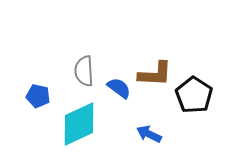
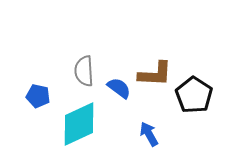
blue arrow: rotated 35 degrees clockwise
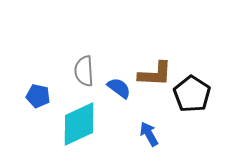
black pentagon: moved 2 px left, 1 px up
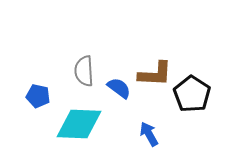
cyan diamond: rotated 27 degrees clockwise
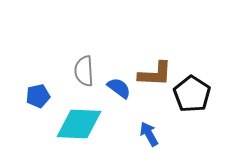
blue pentagon: rotated 25 degrees counterclockwise
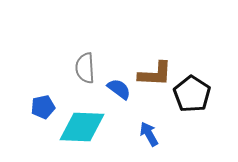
gray semicircle: moved 1 px right, 3 px up
blue semicircle: moved 1 px down
blue pentagon: moved 5 px right, 11 px down
cyan diamond: moved 3 px right, 3 px down
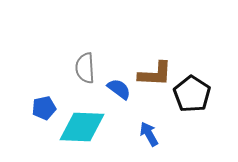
blue pentagon: moved 1 px right, 1 px down
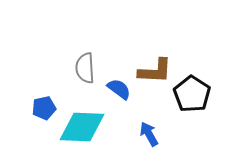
brown L-shape: moved 3 px up
